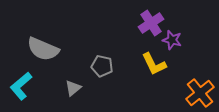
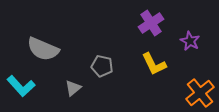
purple star: moved 18 px right, 1 px down; rotated 12 degrees clockwise
cyan L-shape: rotated 92 degrees counterclockwise
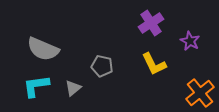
cyan L-shape: moved 15 px right; rotated 124 degrees clockwise
